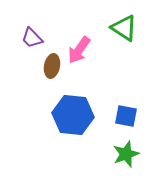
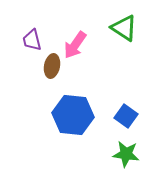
purple trapezoid: moved 2 px down; rotated 30 degrees clockwise
pink arrow: moved 4 px left, 5 px up
blue square: rotated 25 degrees clockwise
green star: rotated 28 degrees clockwise
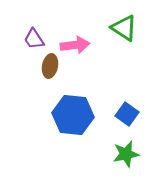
purple trapezoid: moved 2 px right, 1 px up; rotated 20 degrees counterclockwise
pink arrow: rotated 132 degrees counterclockwise
brown ellipse: moved 2 px left
blue square: moved 1 px right, 2 px up
green star: rotated 20 degrees counterclockwise
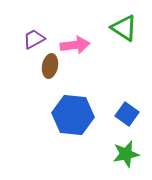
purple trapezoid: rotated 95 degrees clockwise
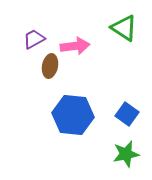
pink arrow: moved 1 px down
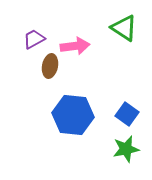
green star: moved 5 px up
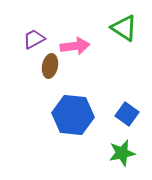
green star: moved 4 px left, 4 px down
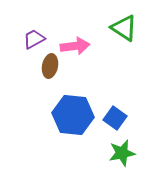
blue square: moved 12 px left, 4 px down
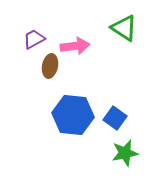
green star: moved 3 px right
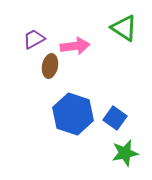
blue hexagon: moved 1 px up; rotated 12 degrees clockwise
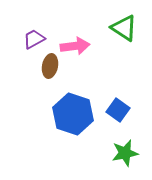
blue square: moved 3 px right, 8 px up
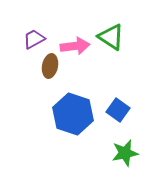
green triangle: moved 13 px left, 9 px down
